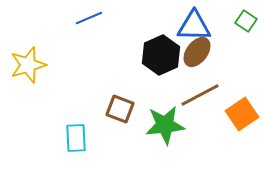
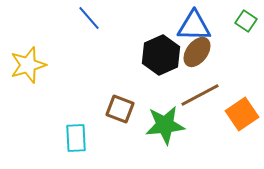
blue line: rotated 72 degrees clockwise
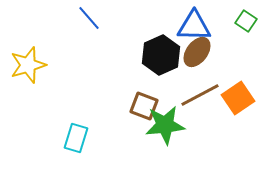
brown square: moved 24 px right, 3 px up
orange square: moved 4 px left, 16 px up
cyan rectangle: rotated 20 degrees clockwise
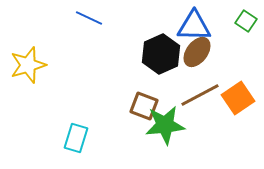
blue line: rotated 24 degrees counterclockwise
black hexagon: moved 1 px up
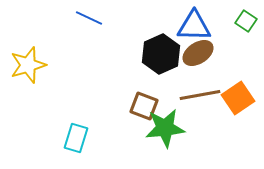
brown ellipse: moved 1 px right, 1 px down; rotated 20 degrees clockwise
brown line: rotated 18 degrees clockwise
green star: moved 3 px down
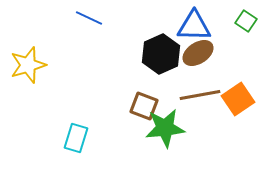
orange square: moved 1 px down
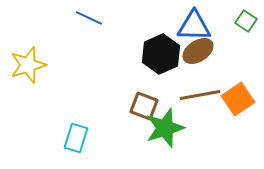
brown ellipse: moved 2 px up
green star: rotated 12 degrees counterclockwise
